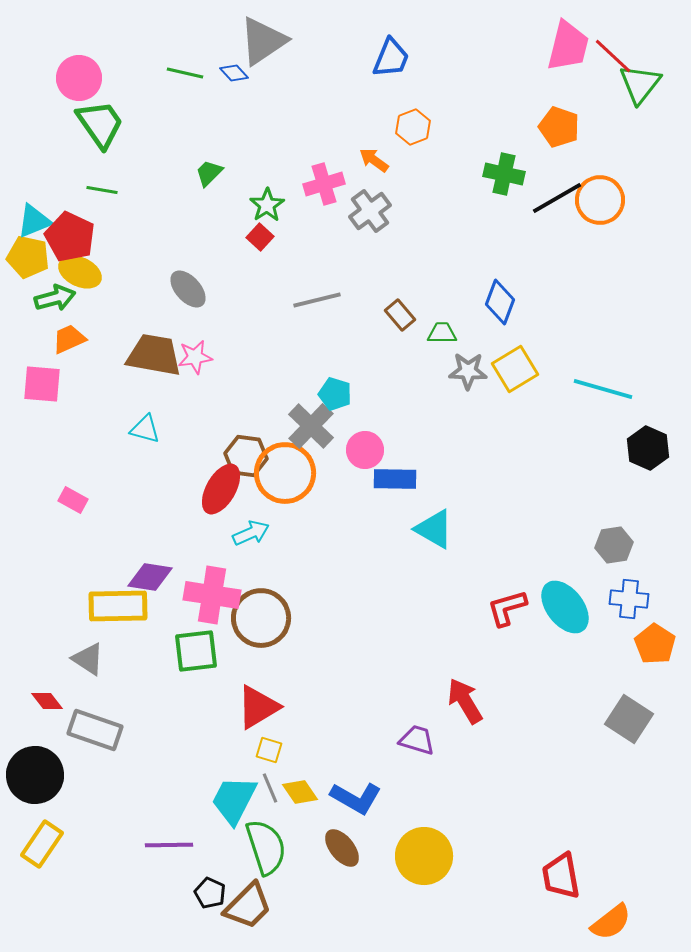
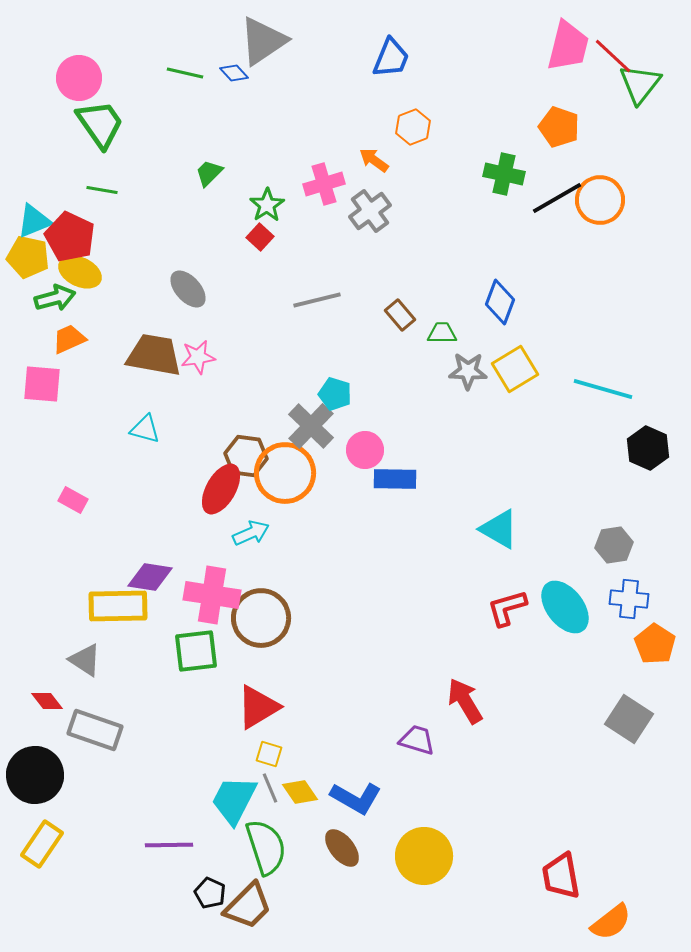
pink star at (195, 357): moved 3 px right
cyan triangle at (434, 529): moved 65 px right
gray triangle at (88, 659): moved 3 px left, 1 px down
yellow square at (269, 750): moved 4 px down
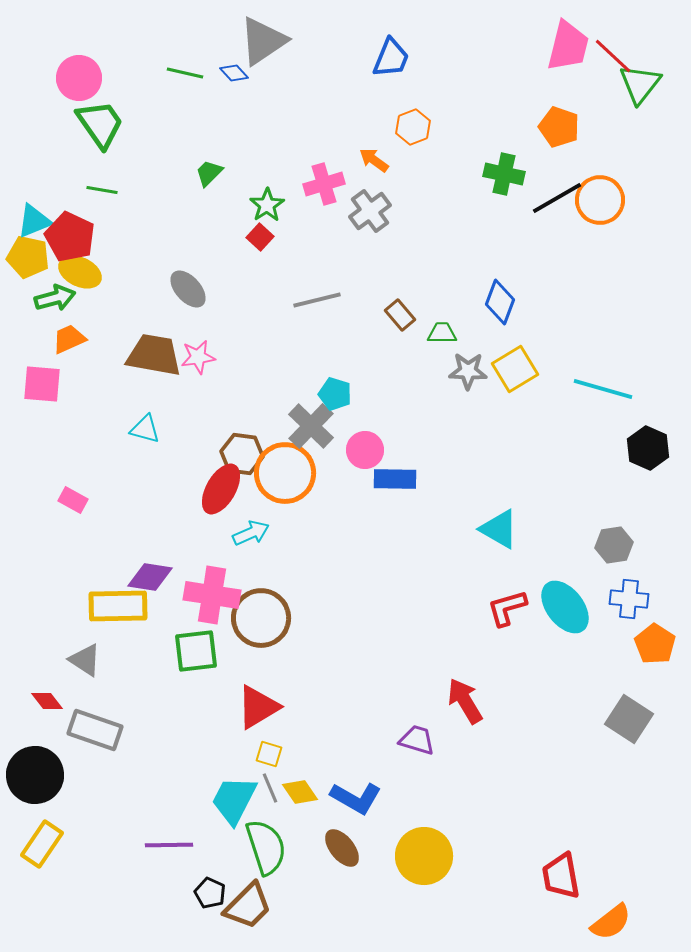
brown hexagon at (246, 456): moved 4 px left, 2 px up
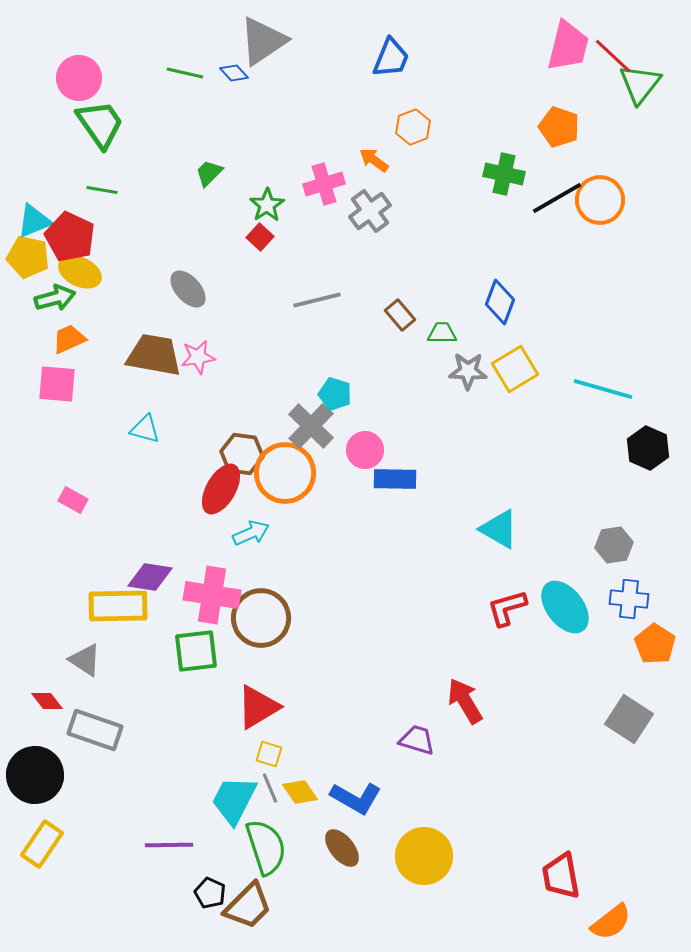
pink square at (42, 384): moved 15 px right
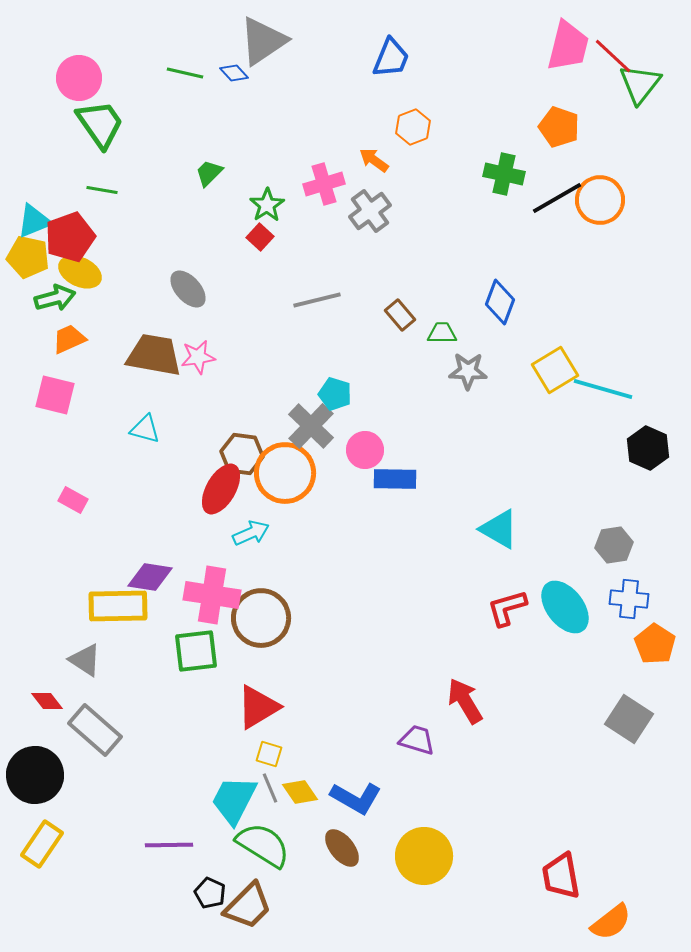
red pentagon at (70, 237): rotated 27 degrees clockwise
yellow square at (515, 369): moved 40 px right, 1 px down
pink square at (57, 384): moved 2 px left, 11 px down; rotated 9 degrees clockwise
gray rectangle at (95, 730): rotated 22 degrees clockwise
green semicircle at (266, 847): moved 3 px left, 2 px up; rotated 40 degrees counterclockwise
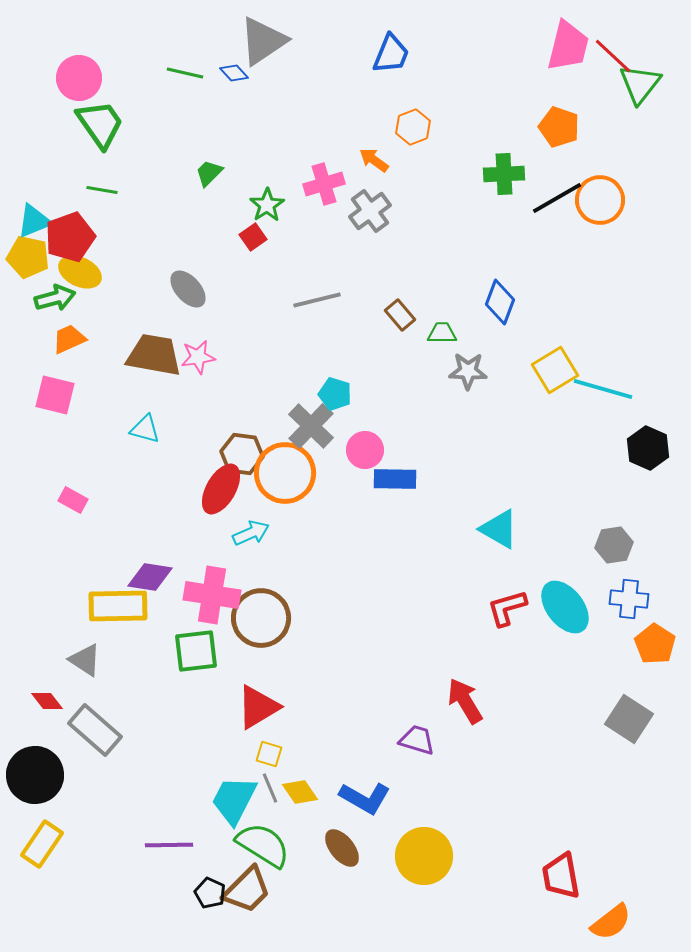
blue trapezoid at (391, 58): moved 4 px up
green cross at (504, 174): rotated 15 degrees counterclockwise
red square at (260, 237): moved 7 px left; rotated 12 degrees clockwise
blue L-shape at (356, 798): moved 9 px right
brown trapezoid at (248, 906): moved 1 px left, 16 px up
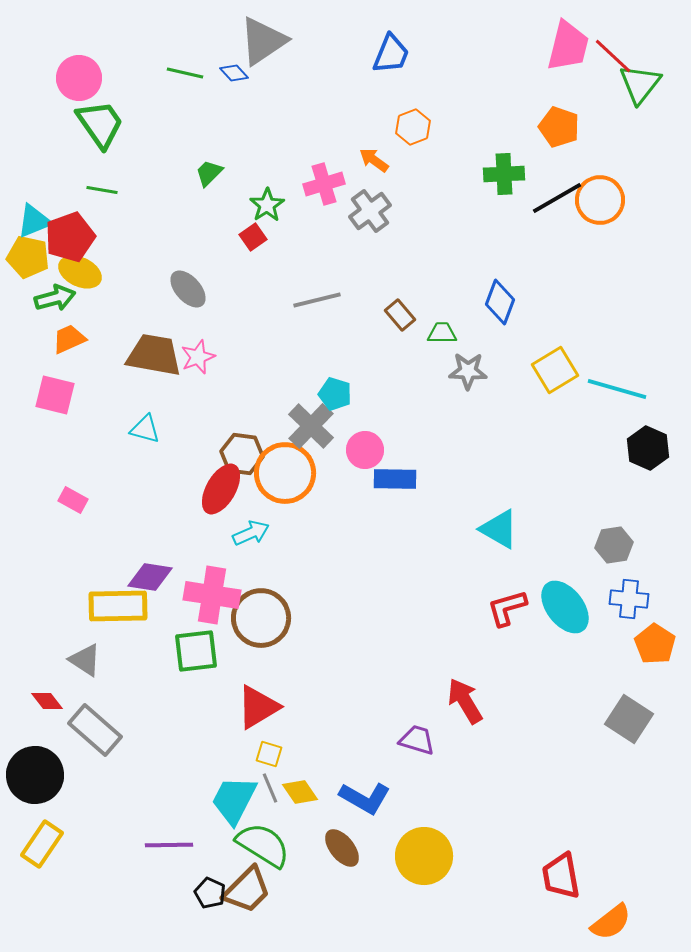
pink star at (198, 357): rotated 12 degrees counterclockwise
cyan line at (603, 389): moved 14 px right
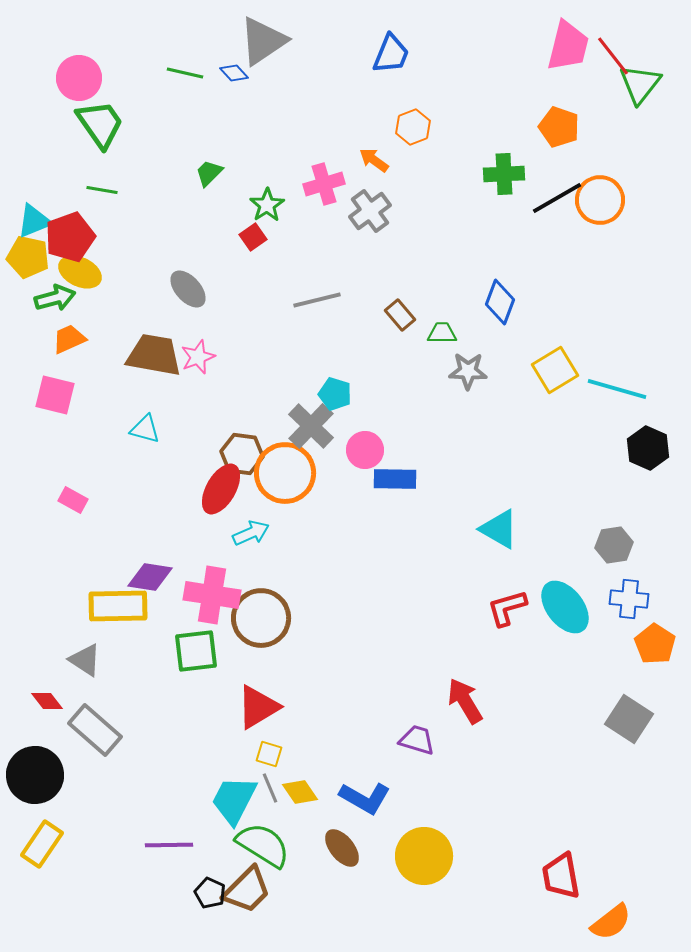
red line at (613, 56): rotated 9 degrees clockwise
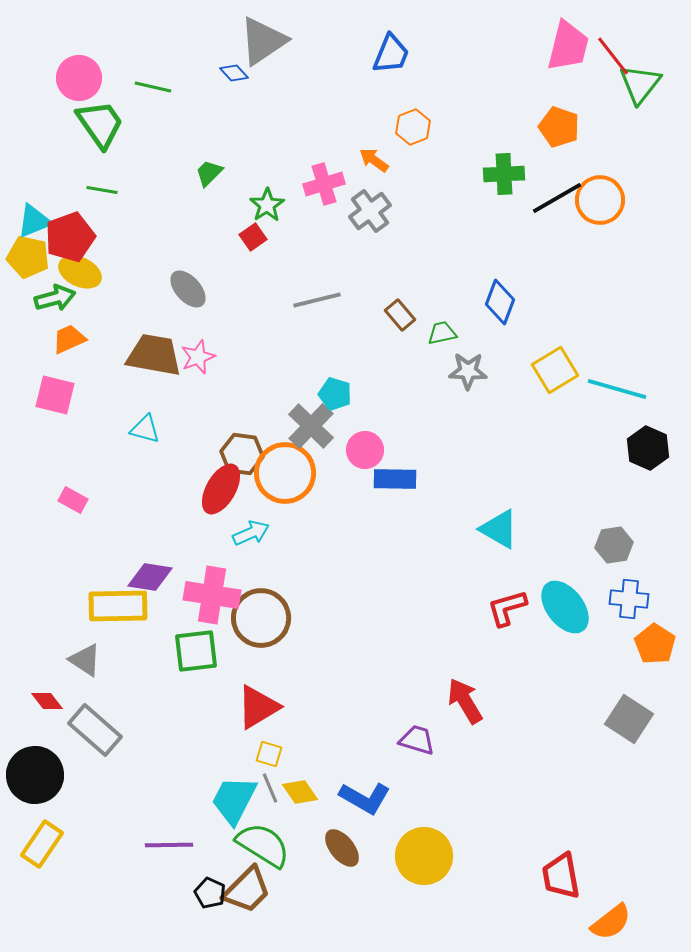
green line at (185, 73): moved 32 px left, 14 px down
green trapezoid at (442, 333): rotated 12 degrees counterclockwise
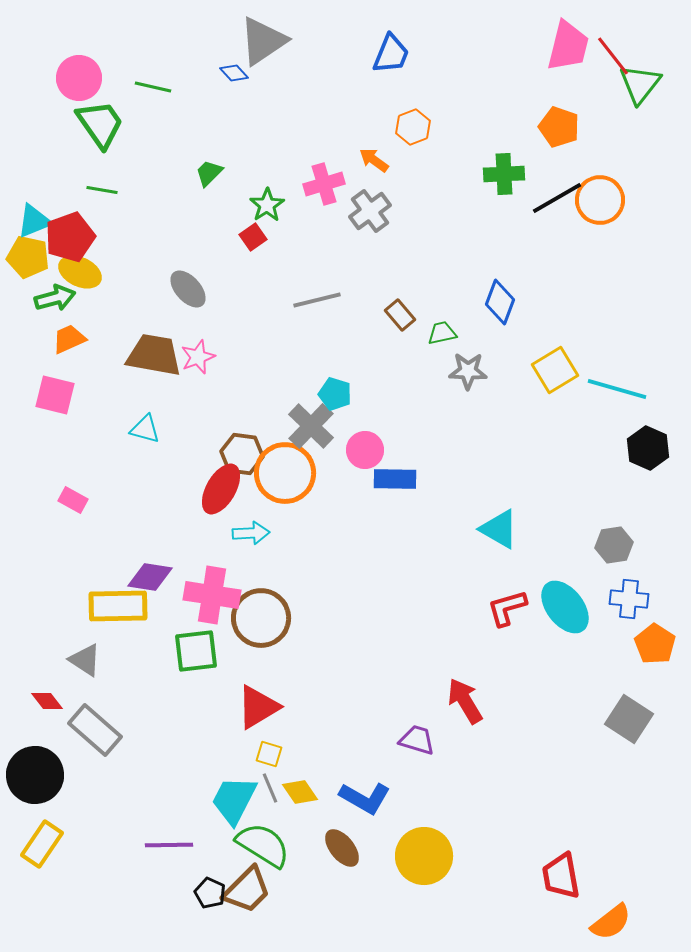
cyan arrow at (251, 533): rotated 21 degrees clockwise
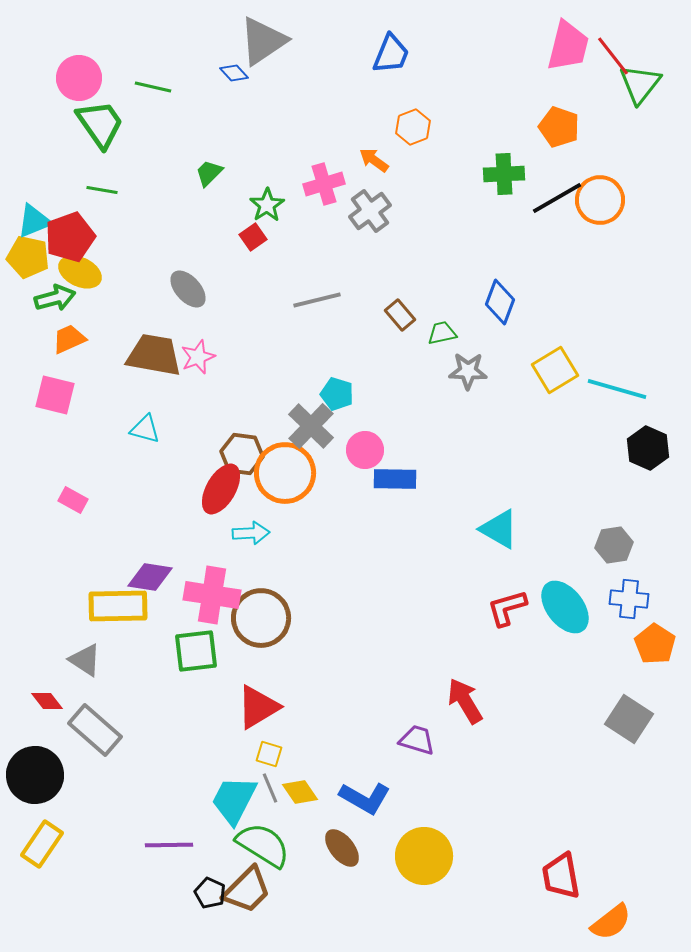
cyan pentagon at (335, 394): moved 2 px right
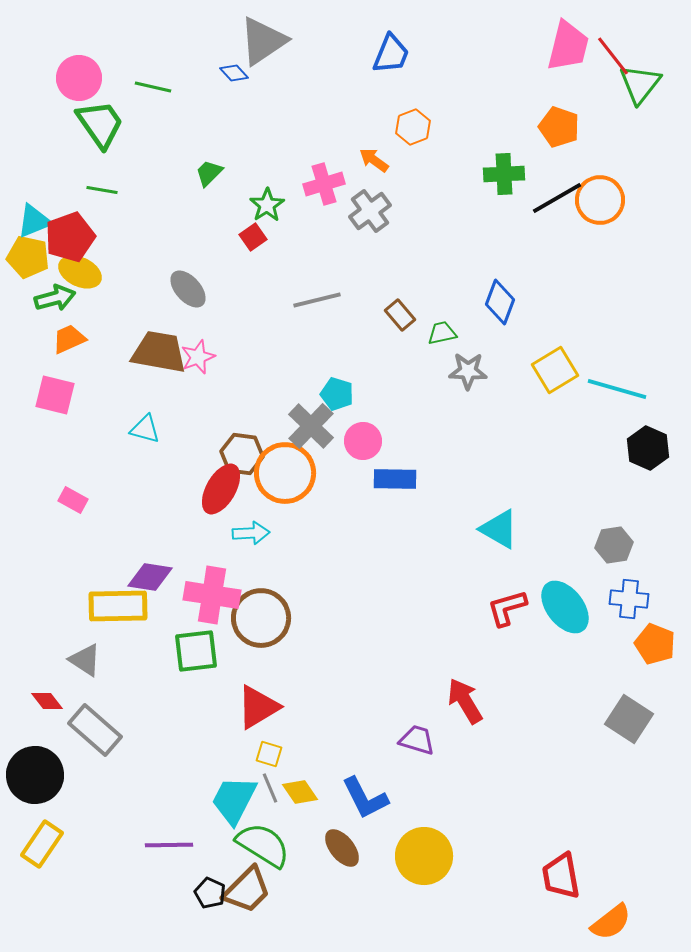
brown trapezoid at (154, 355): moved 5 px right, 3 px up
pink circle at (365, 450): moved 2 px left, 9 px up
orange pentagon at (655, 644): rotated 12 degrees counterclockwise
blue L-shape at (365, 798): rotated 33 degrees clockwise
